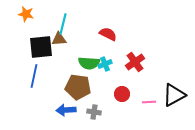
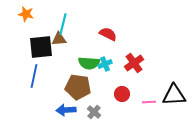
red cross: moved 1 px left, 1 px down
black triangle: rotated 25 degrees clockwise
gray cross: rotated 32 degrees clockwise
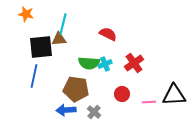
brown pentagon: moved 2 px left, 2 px down
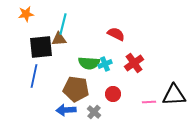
orange star: rotated 21 degrees counterclockwise
red semicircle: moved 8 px right
red circle: moved 9 px left
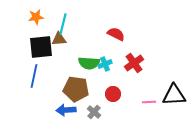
orange star: moved 10 px right, 3 px down
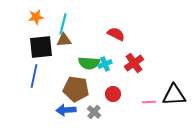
brown triangle: moved 5 px right, 1 px down
